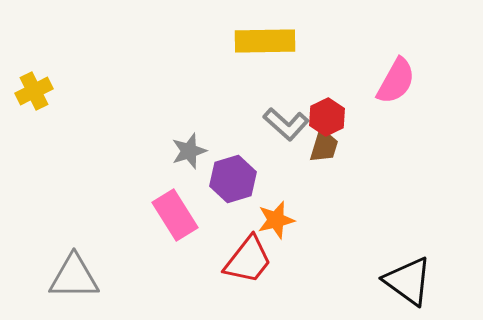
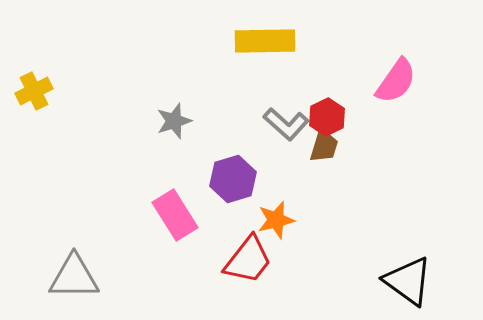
pink semicircle: rotated 6 degrees clockwise
gray star: moved 15 px left, 30 px up
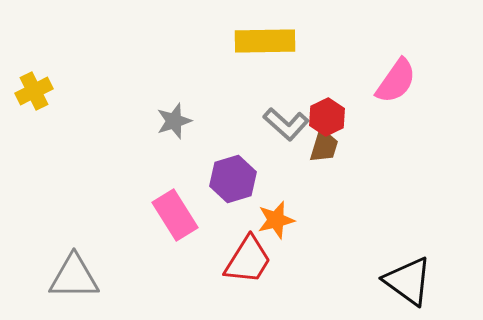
red trapezoid: rotated 6 degrees counterclockwise
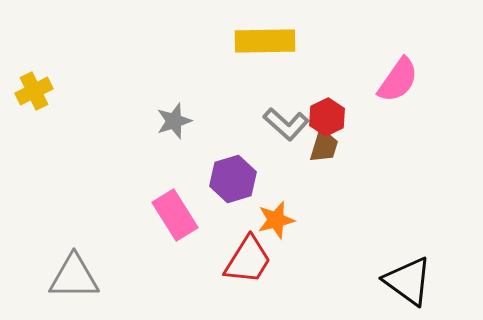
pink semicircle: moved 2 px right, 1 px up
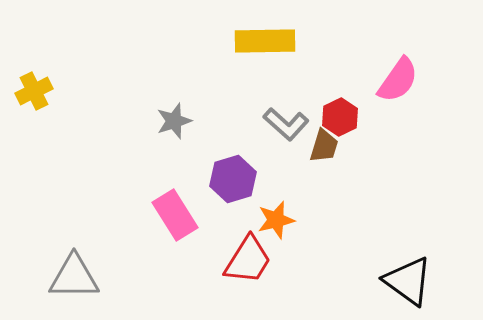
red hexagon: moved 13 px right
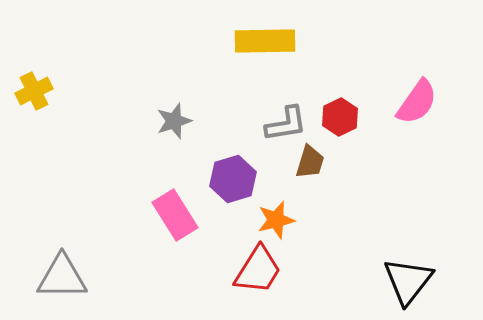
pink semicircle: moved 19 px right, 22 px down
gray L-shape: rotated 51 degrees counterclockwise
brown trapezoid: moved 14 px left, 16 px down
red trapezoid: moved 10 px right, 10 px down
gray triangle: moved 12 px left
black triangle: rotated 32 degrees clockwise
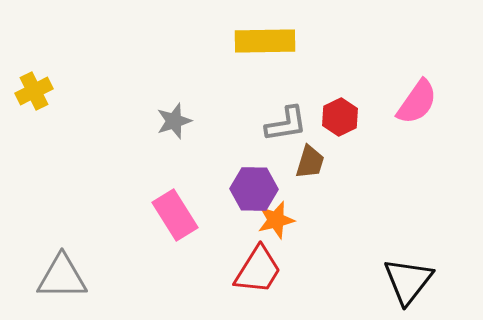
purple hexagon: moved 21 px right, 10 px down; rotated 18 degrees clockwise
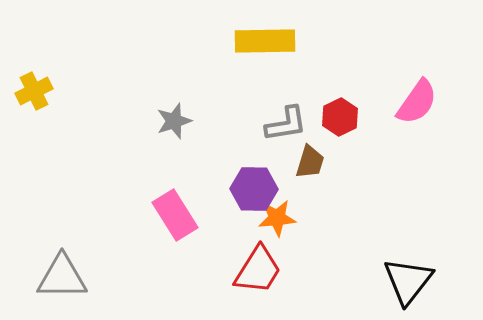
orange star: moved 1 px right, 2 px up; rotated 9 degrees clockwise
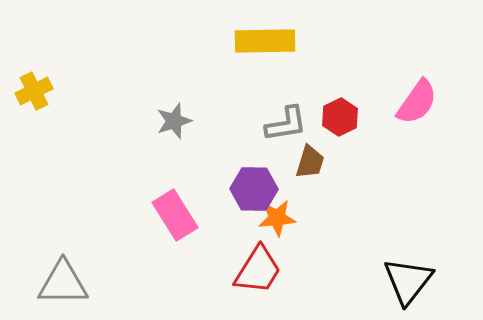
gray triangle: moved 1 px right, 6 px down
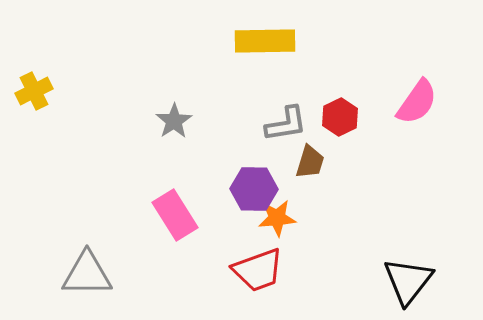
gray star: rotated 15 degrees counterclockwise
red trapezoid: rotated 38 degrees clockwise
gray triangle: moved 24 px right, 9 px up
